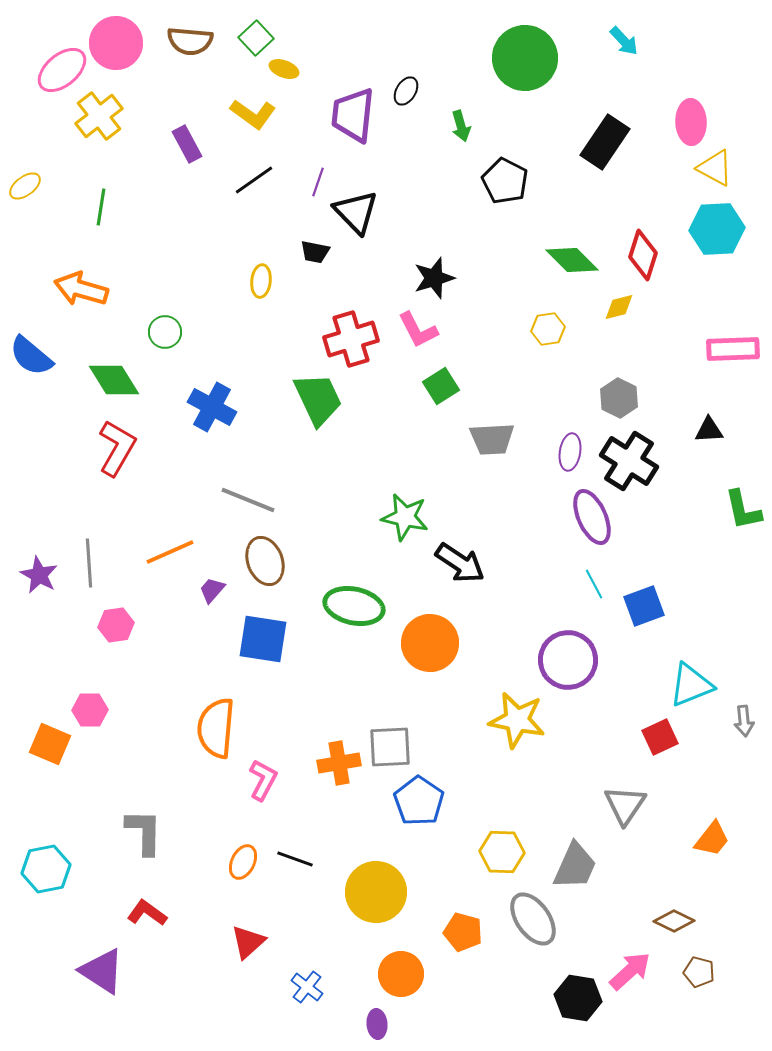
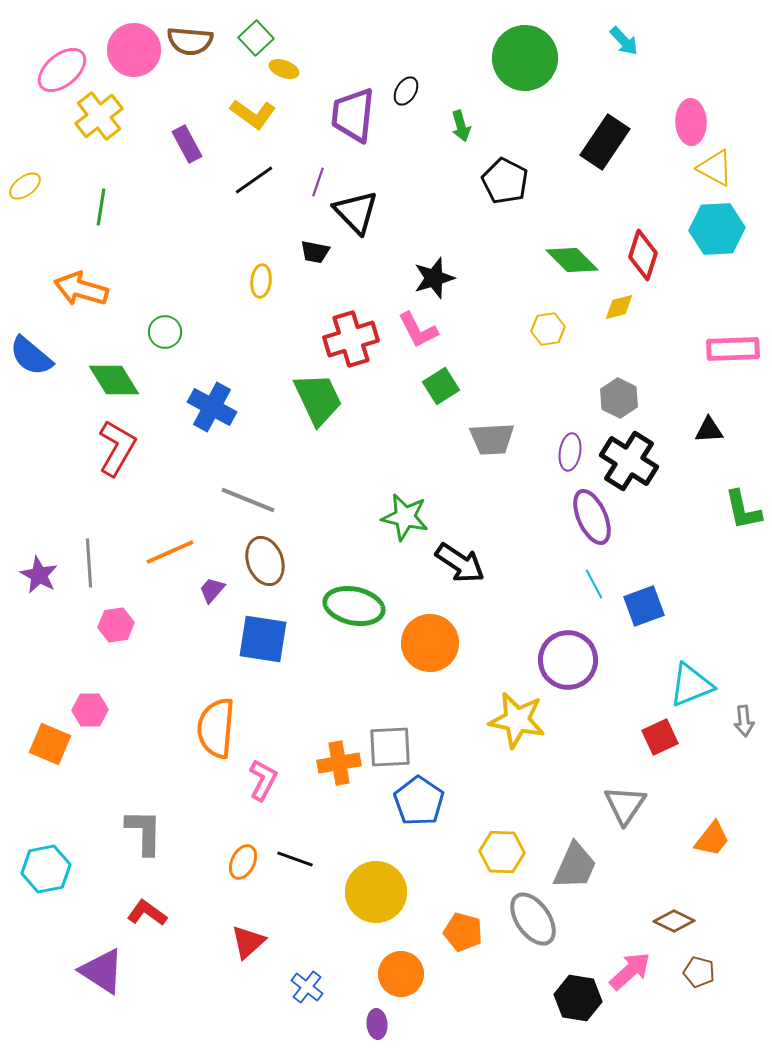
pink circle at (116, 43): moved 18 px right, 7 px down
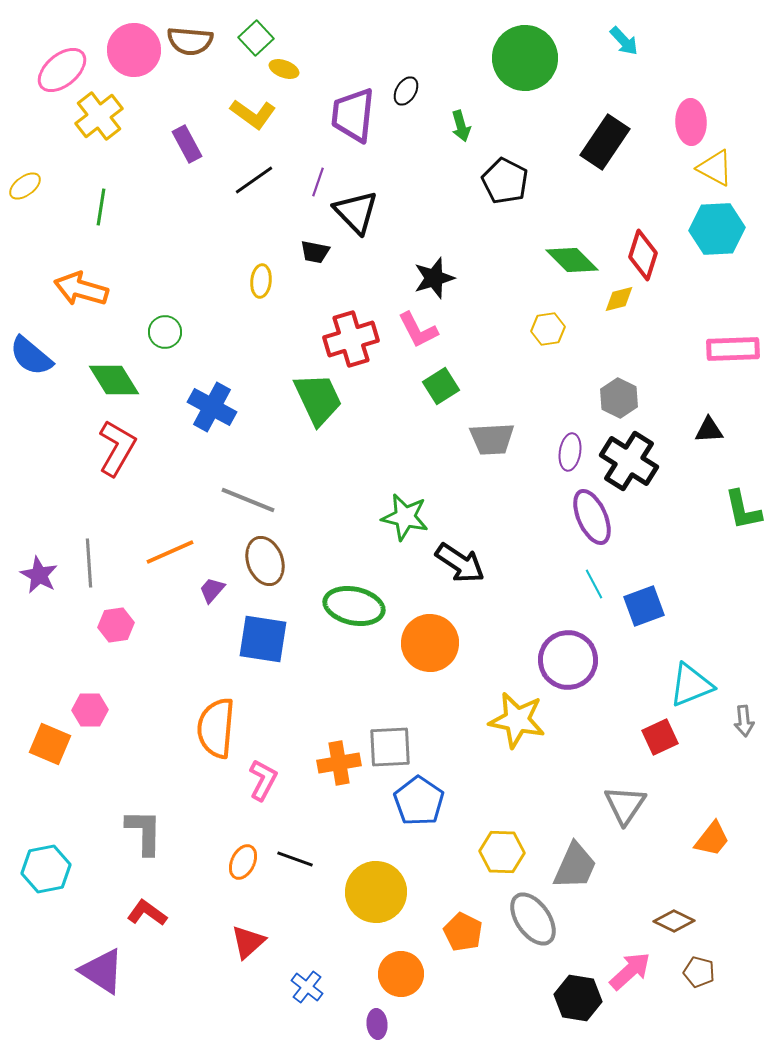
yellow diamond at (619, 307): moved 8 px up
orange pentagon at (463, 932): rotated 12 degrees clockwise
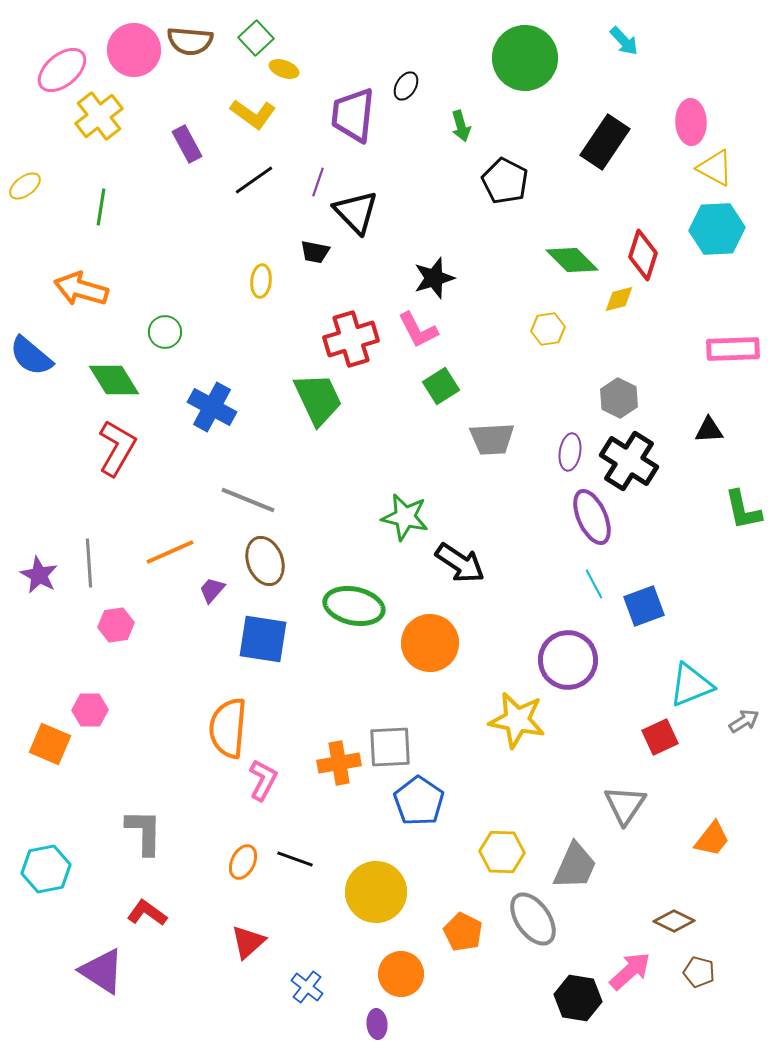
black ellipse at (406, 91): moved 5 px up
gray arrow at (744, 721): rotated 116 degrees counterclockwise
orange semicircle at (216, 728): moved 12 px right
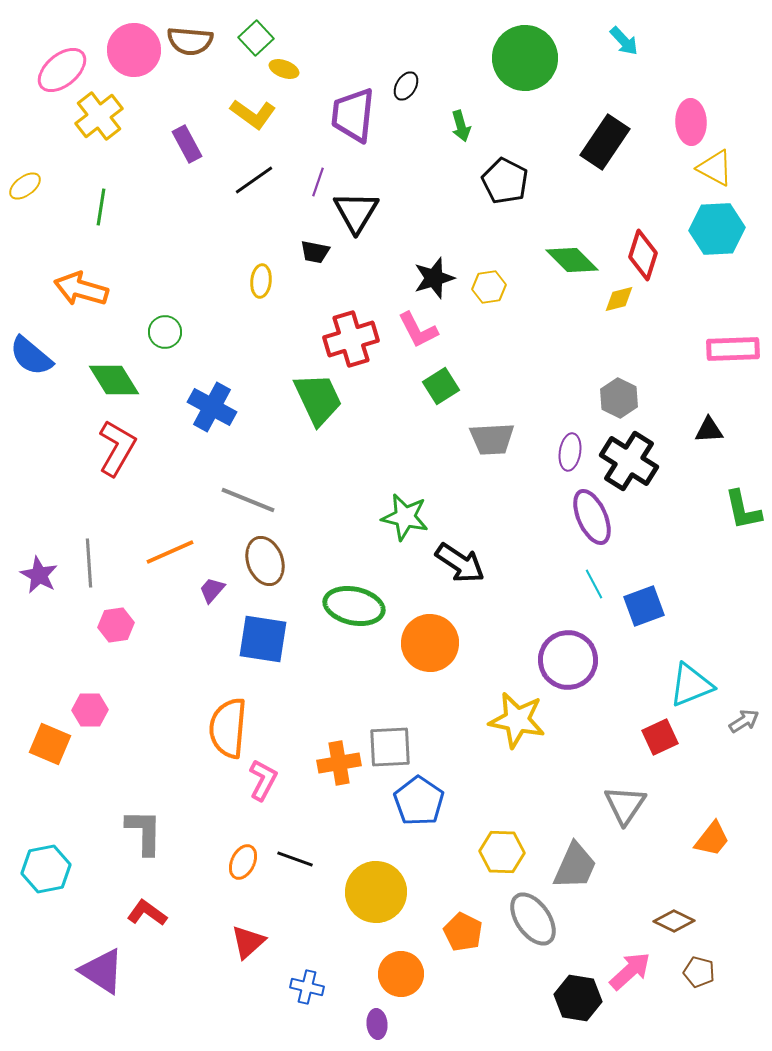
black triangle at (356, 212): rotated 15 degrees clockwise
yellow hexagon at (548, 329): moved 59 px left, 42 px up
blue cross at (307, 987): rotated 24 degrees counterclockwise
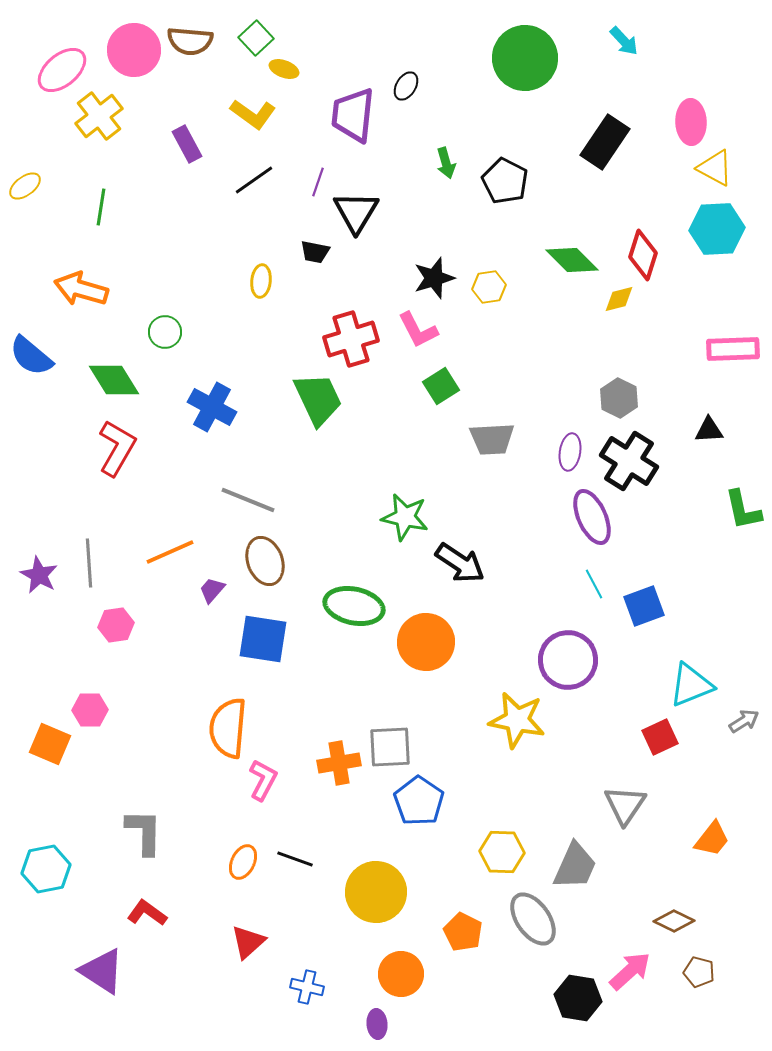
green arrow at (461, 126): moved 15 px left, 37 px down
orange circle at (430, 643): moved 4 px left, 1 px up
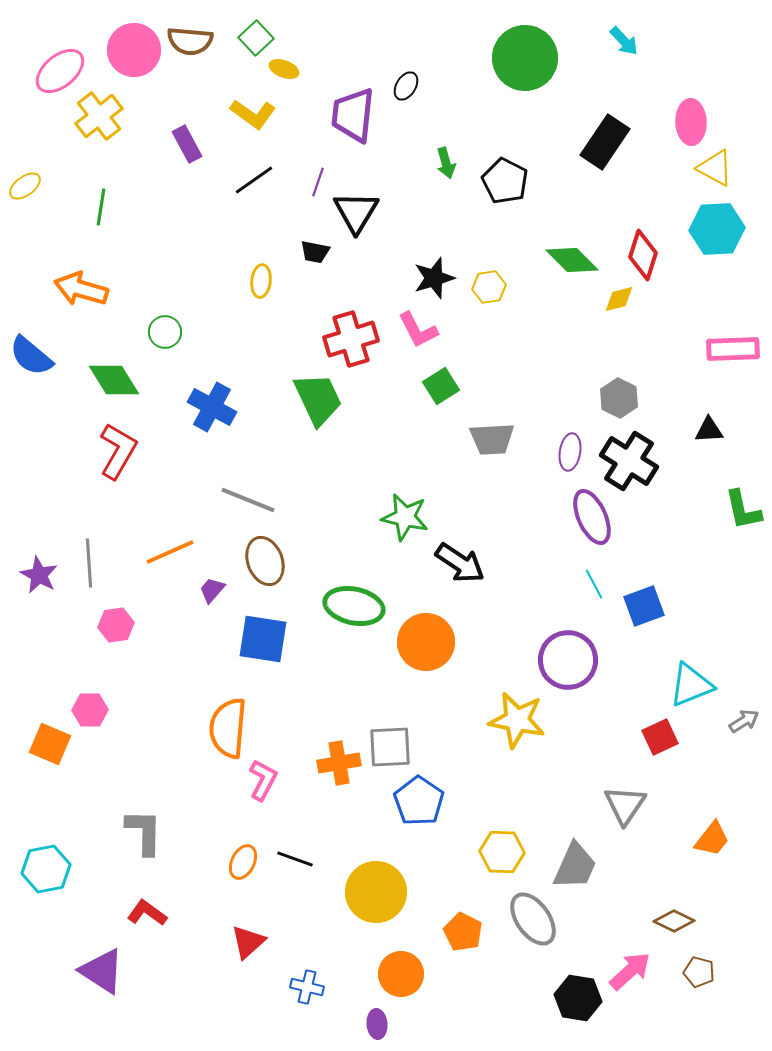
pink ellipse at (62, 70): moved 2 px left, 1 px down
red L-shape at (117, 448): moved 1 px right, 3 px down
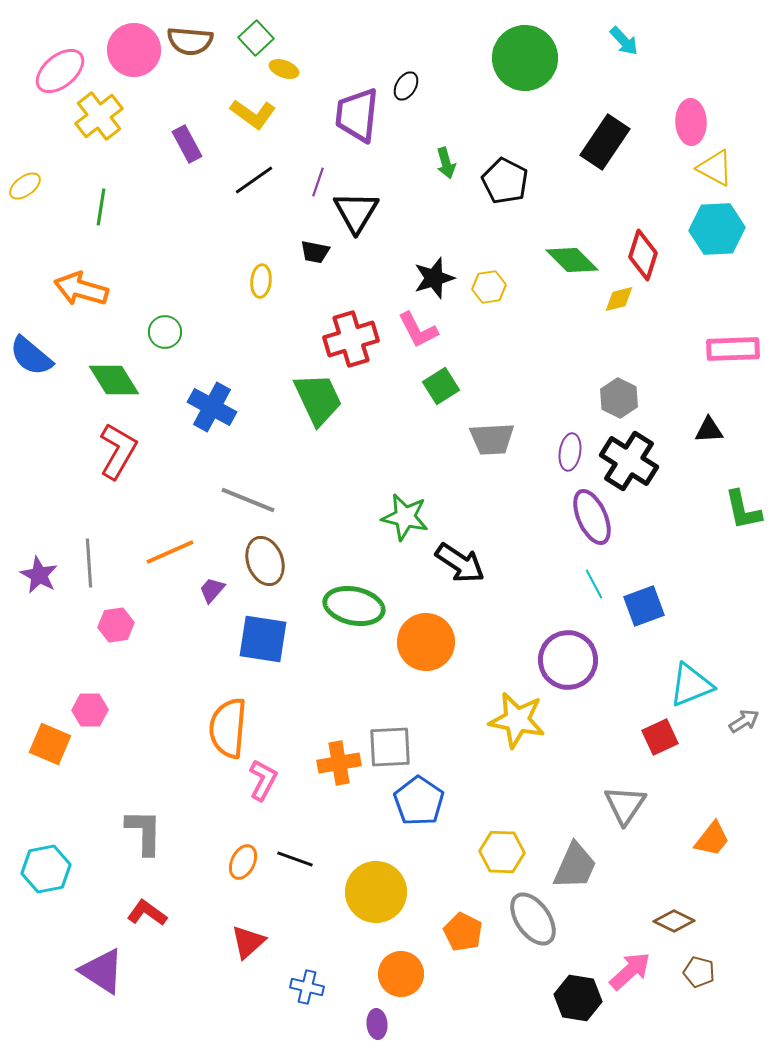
purple trapezoid at (353, 115): moved 4 px right
